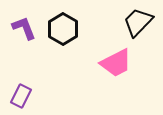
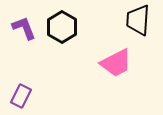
black trapezoid: moved 2 px up; rotated 40 degrees counterclockwise
black hexagon: moved 1 px left, 2 px up
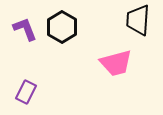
purple L-shape: moved 1 px right, 1 px down
pink trapezoid: rotated 12 degrees clockwise
purple rectangle: moved 5 px right, 4 px up
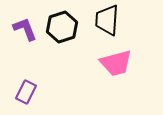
black trapezoid: moved 31 px left
black hexagon: rotated 12 degrees clockwise
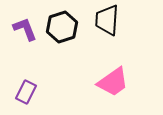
pink trapezoid: moved 3 px left, 19 px down; rotated 20 degrees counterclockwise
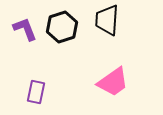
purple rectangle: moved 10 px right; rotated 15 degrees counterclockwise
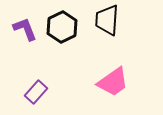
black hexagon: rotated 8 degrees counterclockwise
purple rectangle: rotated 30 degrees clockwise
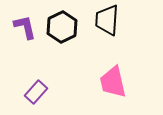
purple L-shape: moved 2 px up; rotated 8 degrees clockwise
pink trapezoid: rotated 112 degrees clockwise
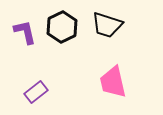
black trapezoid: moved 5 px down; rotated 76 degrees counterclockwise
purple L-shape: moved 5 px down
purple rectangle: rotated 10 degrees clockwise
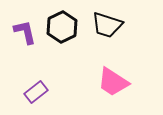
pink trapezoid: rotated 44 degrees counterclockwise
